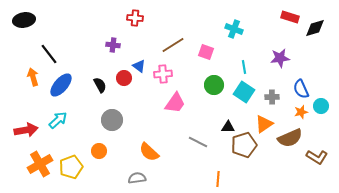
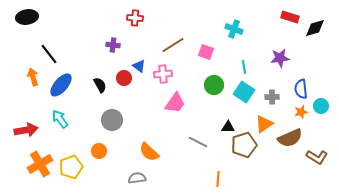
black ellipse: moved 3 px right, 3 px up
blue semicircle: rotated 18 degrees clockwise
cyan arrow: moved 2 px right, 1 px up; rotated 84 degrees counterclockwise
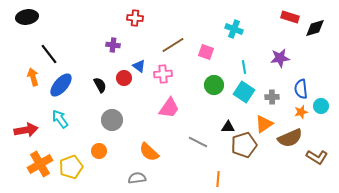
pink trapezoid: moved 6 px left, 5 px down
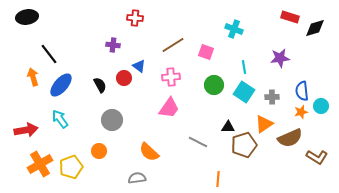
pink cross: moved 8 px right, 3 px down
blue semicircle: moved 1 px right, 2 px down
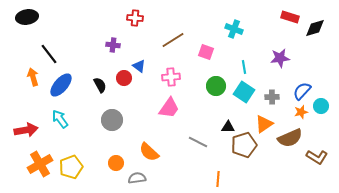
brown line: moved 5 px up
green circle: moved 2 px right, 1 px down
blue semicircle: rotated 48 degrees clockwise
orange circle: moved 17 px right, 12 px down
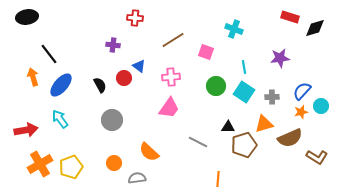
orange triangle: rotated 18 degrees clockwise
orange circle: moved 2 px left
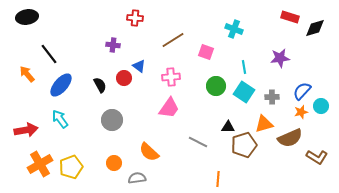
orange arrow: moved 6 px left, 3 px up; rotated 24 degrees counterclockwise
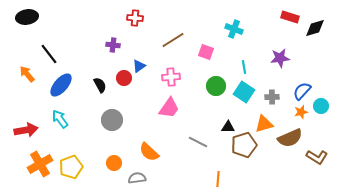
blue triangle: rotated 48 degrees clockwise
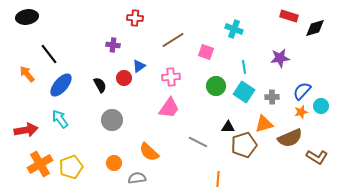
red rectangle: moved 1 px left, 1 px up
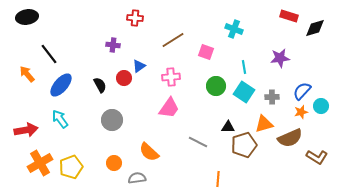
orange cross: moved 1 px up
